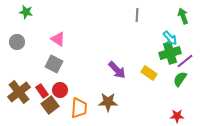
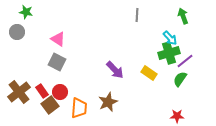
gray circle: moved 10 px up
green cross: moved 1 px left
gray square: moved 3 px right, 2 px up
purple arrow: moved 2 px left
red circle: moved 2 px down
brown star: rotated 24 degrees counterclockwise
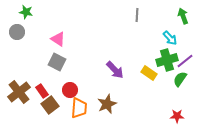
green cross: moved 2 px left, 7 px down
red circle: moved 10 px right, 2 px up
brown star: moved 1 px left, 2 px down
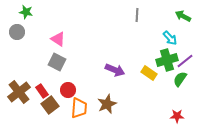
green arrow: rotated 42 degrees counterclockwise
purple arrow: rotated 24 degrees counterclockwise
red circle: moved 2 px left
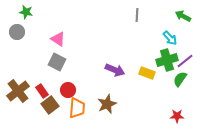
yellow rectangle: moved 2 px left; rotated 14 degrees counterclockwise
brown cross: moved 1 px left, 1 px up
orange trapezoid: moved 2 px left
